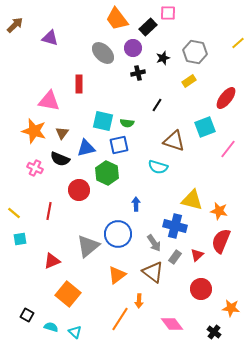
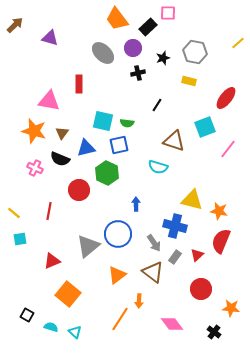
yellow rectangle at (189, 81): rotated 48 degrees clockwise
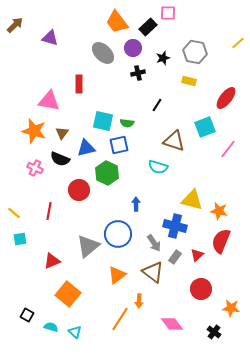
orange trapezoid at (117, 19): moved 3 px down
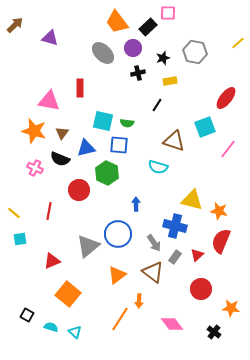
yellow rectangle at (189, 81): moved 19 px left; rotated 24 degrees counterclockwise
red rectangle at (79, 84): moved 1 px right, 4 px down
blue square at (119, 145): rotated 18 degrees clockwise
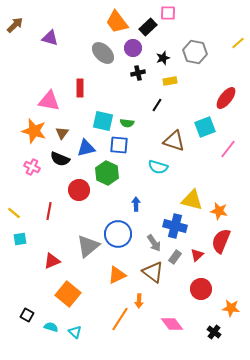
pink cross at (35, 168): moved 3 px left, 1 px up
orange triangle at (117, 275): rotated 12 degrees clockwise
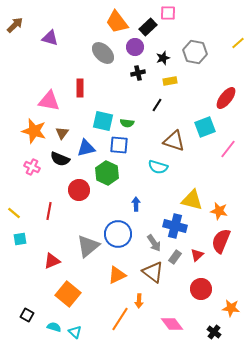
purple circle at (133, 48): moved 2 px right, 1 px up
cyan semicircle at (51, 327): moved 3 px right
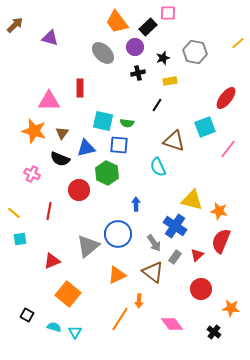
pink triangle at (49, 101): rotated 10 degrees counterclockwise
pink cross at (32, 167): moved 7 px down
cyan semicircle at (158, 167): rotated 48 degrees clockwise
blue cross at (175, 226): rotated 20 degrees clockwise
cyan triangle at (75, 332): rotated 16 degrees clockwise
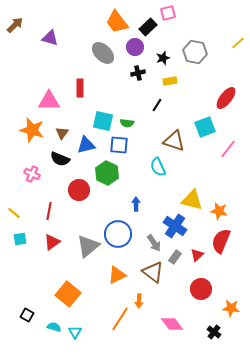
pink square at (168, 13): rotated 14 degrees counterclockwise
orange star at (34, 131): moved 2 px left, 1 px up
blue triangle at (86, 148): moved 3 px up
red triangle at (52, 261): moved 19 px up; rotated 12 degrees counterclockwise
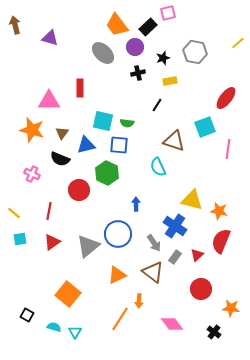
orange trapezoid at (117, 22): moved 3 px down
brown arrow at (15, 25): rotated 60 degrees counterclockwise
pink line at (228, 149): rotated 30 degrees counterclockwise
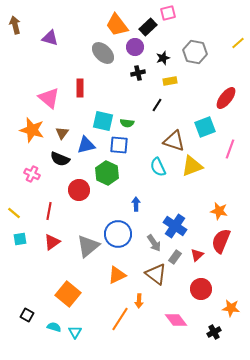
pink triangle at (49, 101): moved 3 px up; rotated 40 degrees clockwise
pink line at (228, 149): moved 2 px right; rotated 12 degrees clockwise
yellow triangle at (192, 200): moved 34 px up; rotated 35 degrees counterclockwise
brown triangle at (153, 272): moved 3 px right, 2 px down
pink diamond at (172, 324): moved 4 px right, 4 px up
black cross at (214, 332): rotated 24 degrees clockwise
